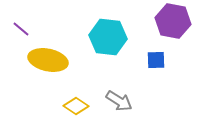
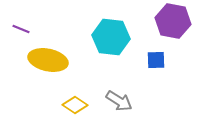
purple line: rotated 18 degrees counterclockwise
cyan hexagon: moved 3 px right
yellow diamond: moved 1 px left, 1 px up
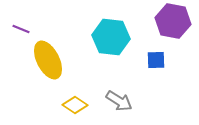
yellow ellipse: rotated 51 degrees clockwise
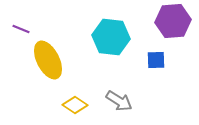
purple hexagon: rotated 16 degrees counterclockwise
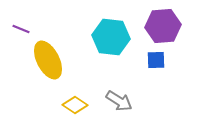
purple hexagon: moved 10 px left, 5 px down
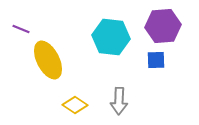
gray arrow: rotated 60 degrees clockwise
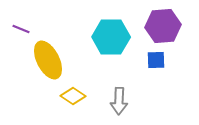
cyan hexagon: rotated 6 degrees counterclockwise
yellow diamond: moved 2 px left, 9 px up
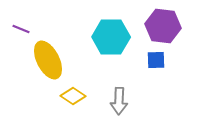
purple hexagon: rotated 12 degrees clockwise
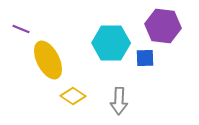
cyan hexagon: moved 6 px down
blue square: moved 11 px left, 2 px up
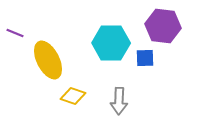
purple line: moved 6 px left, 4 px down
yellow diamond: rotated 15 degrees counterclockwise
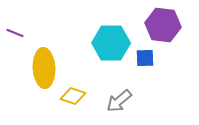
purple hexagon: moved 1 px up
yellow ellipse: moved 4 px left, 8 px down; rotated 24 degrees clockwise
gray arrow: rotated 48 degrees clockwise
